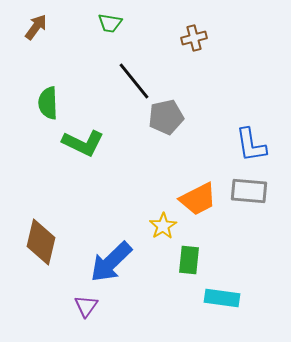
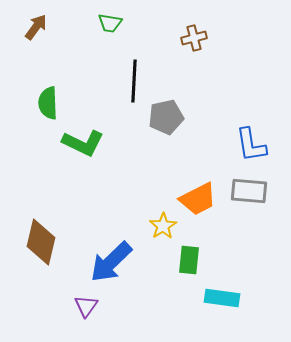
black line: rotated 42 degrees clockwise
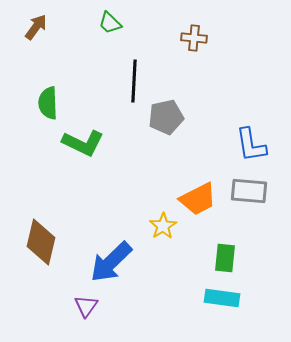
green trapezoid: rotated 35 degrees clockwise
brown cross: rotated 20 degrees clockwise
green rectangle: moved 36 px right, 2 px up
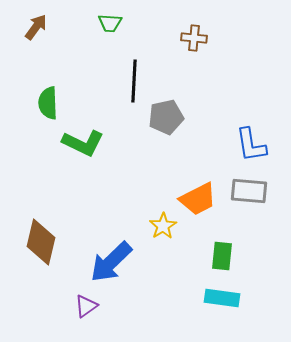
green trapezoid: rotated 40 degrees counterclockwise
green rectangle: moved 3 px left, 2 px up
purple triangle: rotated 20 degrees clockwise
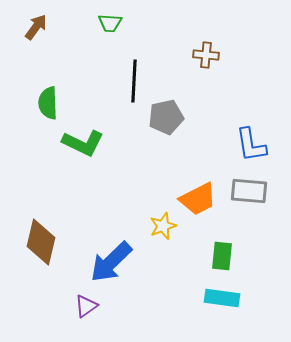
brown cross: moved 12 px right, 17 px down
yellow star: rotated 12 degrees clockwise
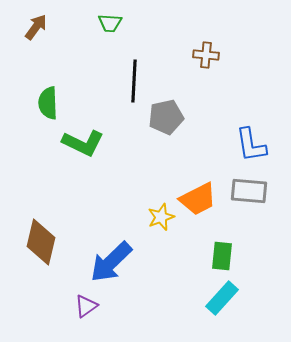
yellow star: moved 2 px left, 9 px up
cyan rectangle: rotated 56 degrees counterclockwise
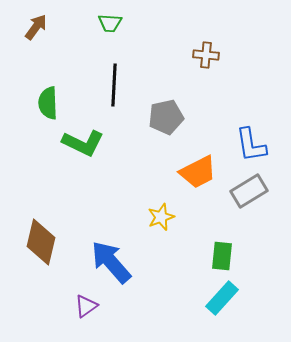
black line: moved 20 px left, 4 px down
gray rectangle: rotated 36 degrees counterclockwise
orange trapezoid: moved 27 px up
blue arrow: rotated 93 degrees clockwise
